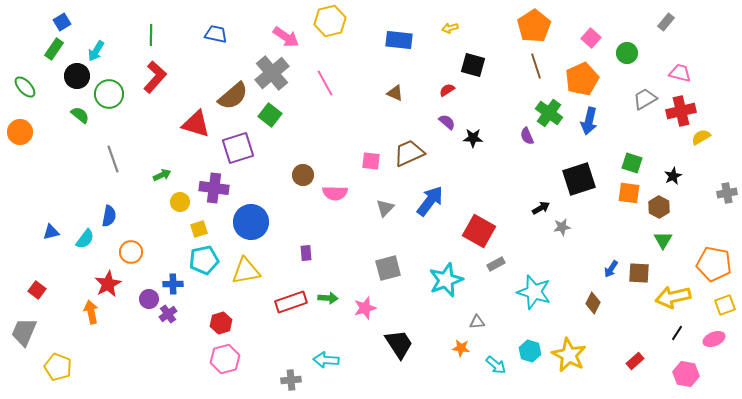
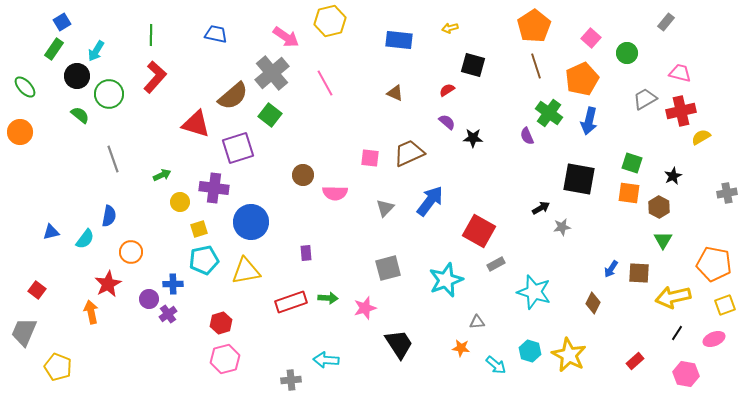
pink square at (371, 161): moved 1 px left, 3 px up
black square at (579, 179): rotated 28 degrees clockwise
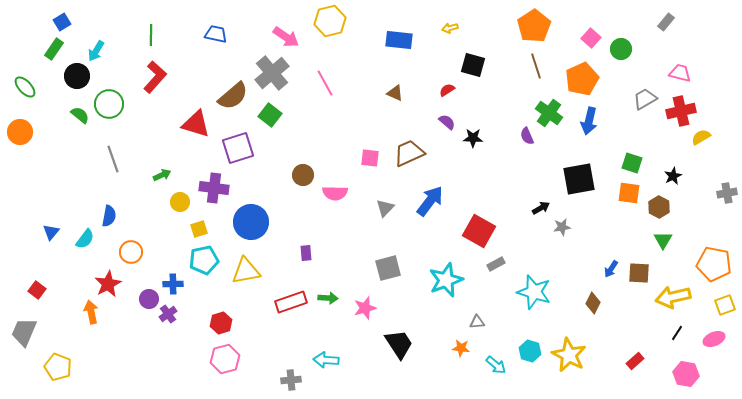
green circle at (627, 53): moved 6 px left, 4 px up
green circle at (109, 94): moved 10 px down
black square at (579, 179): rotated 20 degrees counterclockwise
blue triangle at (51, 232): rotated 36 degrees counterclockwise
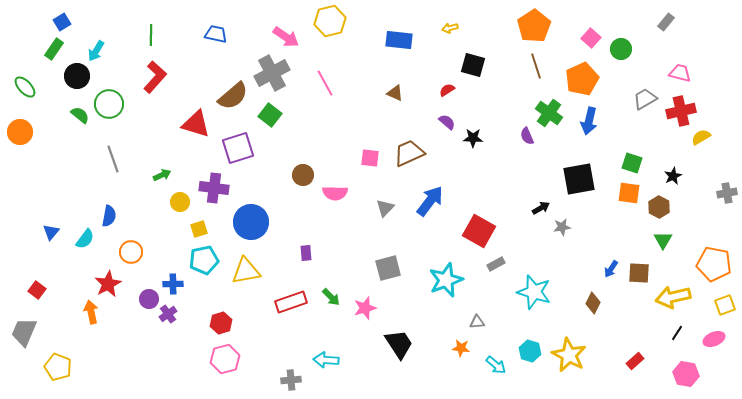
gray cross at (272, 73): rotated 12 degrees clockwise
green arrow at (328, 298): moved 3 px right, 1 px up; rotated 42 degrees clockwise
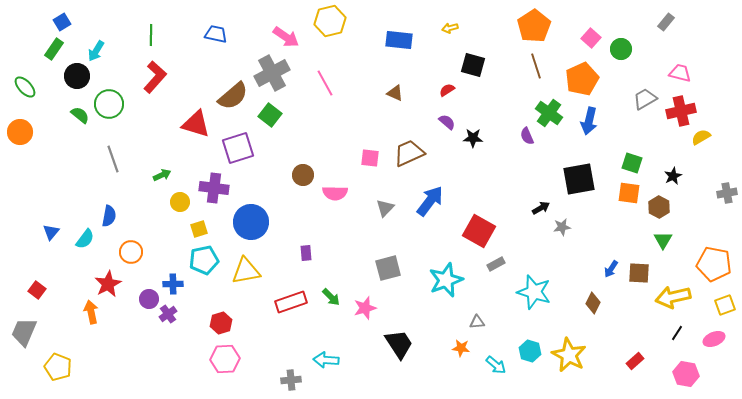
pink hexagon at (225, 359): rotated 12 degrees clockwise
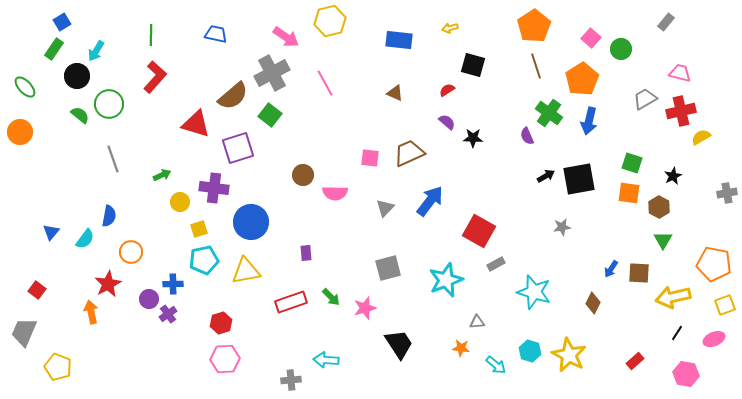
orange pentagon at (582, 79): rotated 8 degrees counterclockwise
black arrow at (541, 208): moved 5 px right, 32 px up
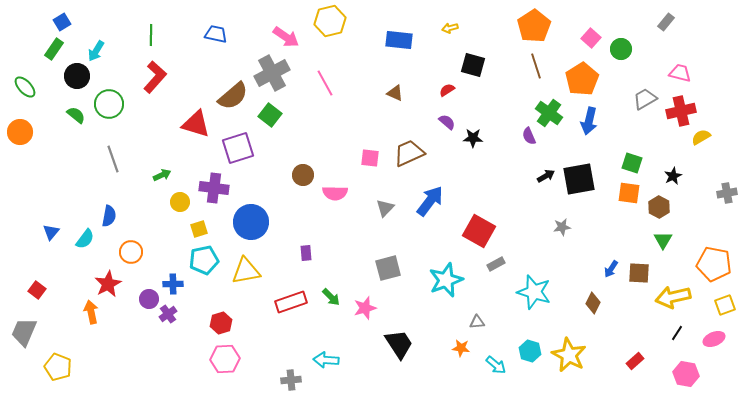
green semicircle at (80, 115): moved 4 px left
purple semicircle at (527, 136): moved 2 px right
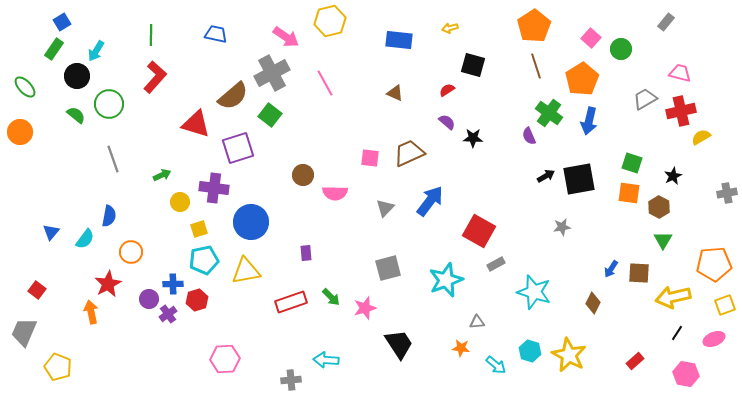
orange pentagon at (714, 264): rotated 16 degrees counterclockwise
red hexagon at (221, 323): moved 24 px left, 23 px up
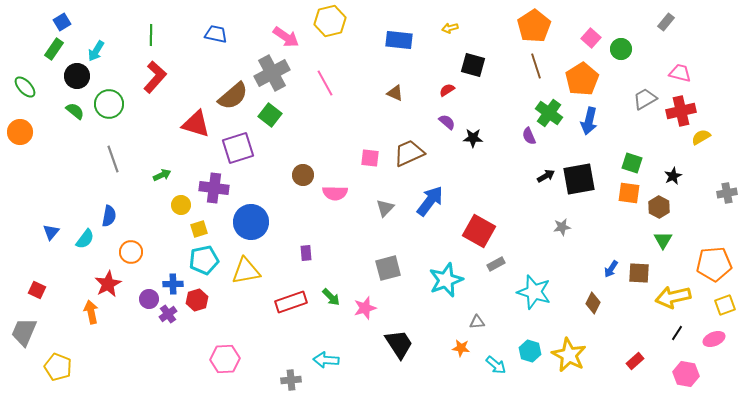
green semicircle at (76, 115): moved 1 px left, 4 px up
yellow circle at (180, 202): moved 1 px right, 3 px down
red square at (37, 290): rotated 12 degrees counterclockwise
